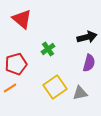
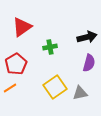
red triangle: moved 8 px down; rotated 45 degrees clockwise
green cross: moved 2 px right, 2 px up; rotated 24 degrees clockwise
red pentagon: rotated 15 degrees counterclockwise
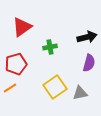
red pentagon: rotated 15 degrees clockwise
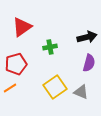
gray triangle: moved 1 px right, 1 px up; rotated 35 degrees clockwise
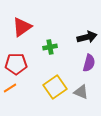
red pentagon: rotated 15 degrees clockwise
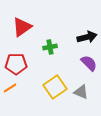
purple semicircle: rotated 60 degrees counterclockwise
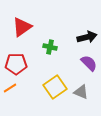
green cross: rotated 24 degrees clockwise
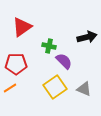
green cross: moved 1 px left, 1 px up
purple semicircle: moved 25 px left, 2 px up
gray triangle: moved 3 px right, 3 px up
